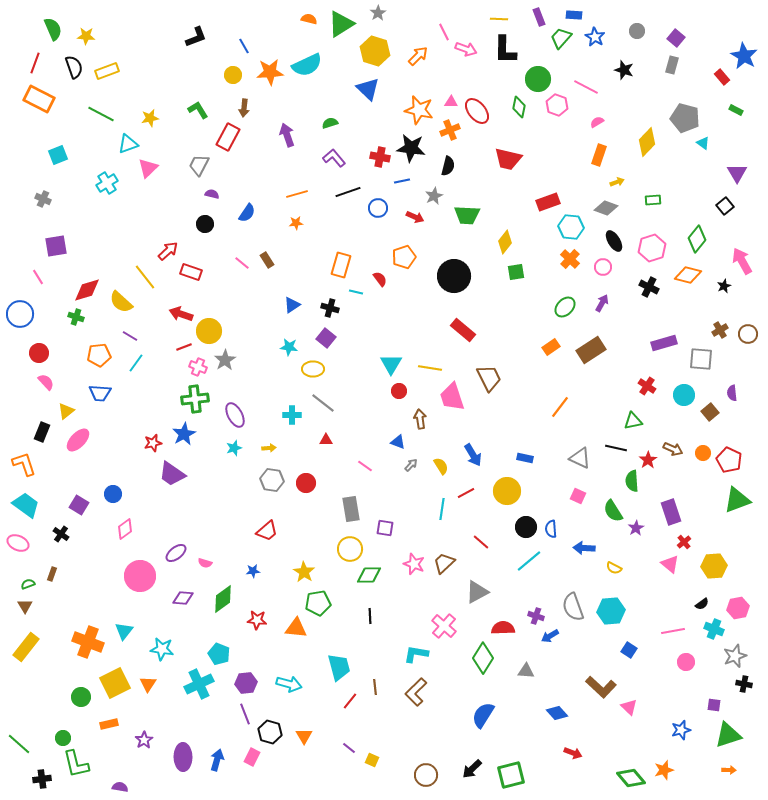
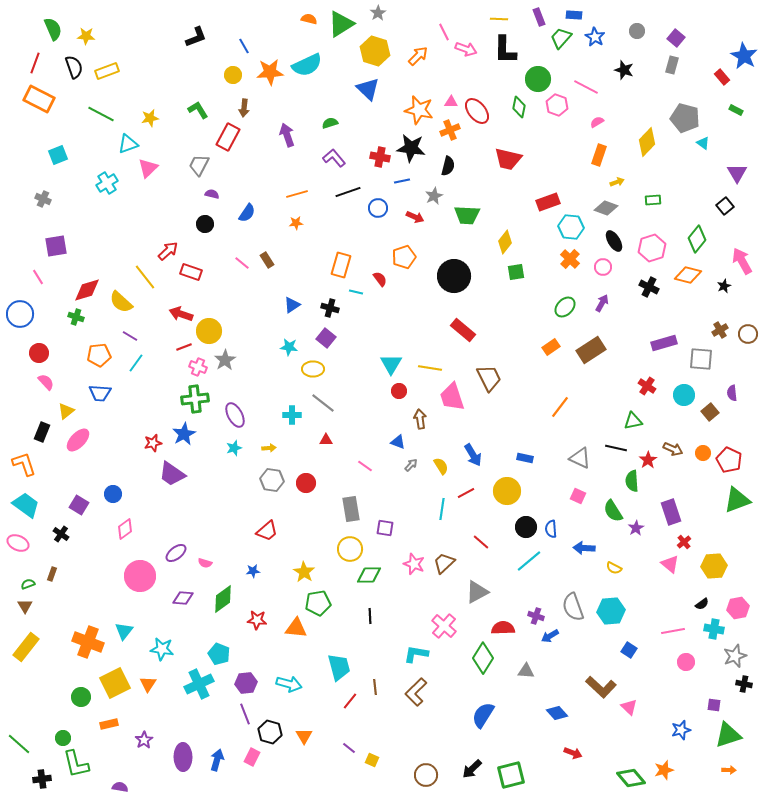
cyan cross at (714, 629): rotated 12 degrees counterclockwise
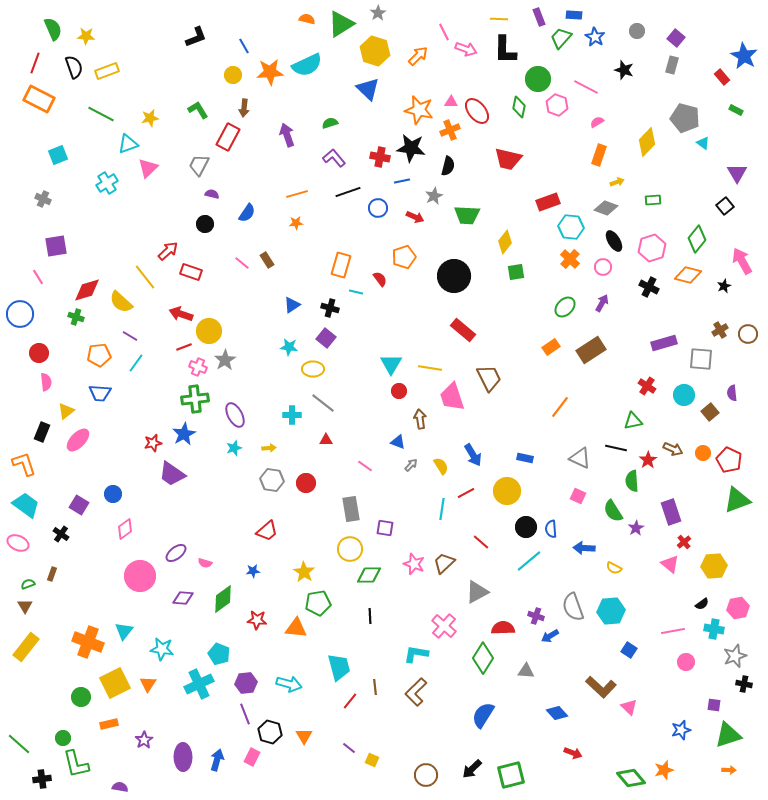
orange semicircle at (309, 19): moved 2 px left
pink semicircle at (46, 382): rotated 36 degrees clockwise
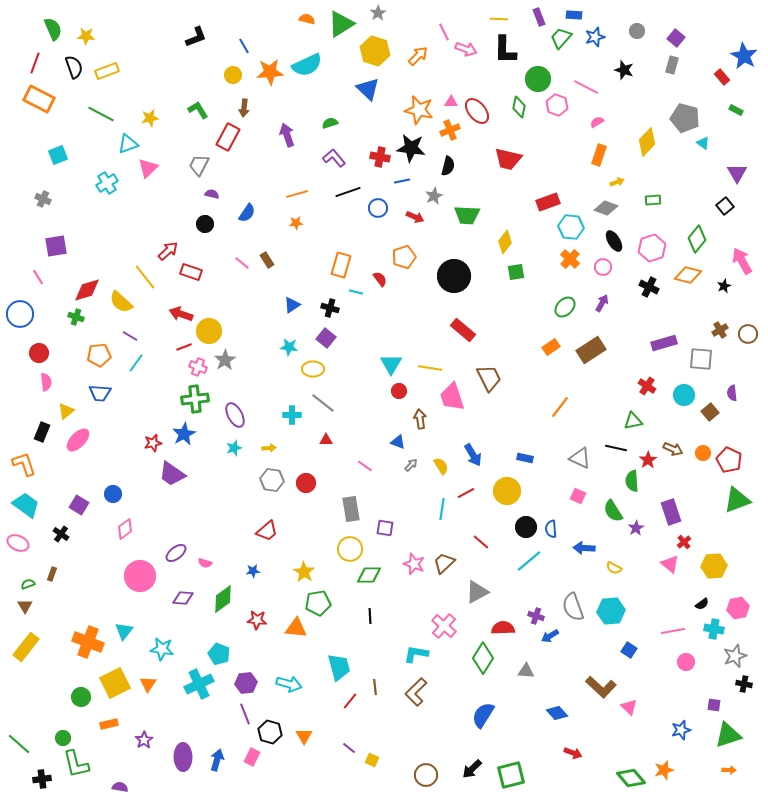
blue star at (595, 37): rotated 24 degrees clockwise
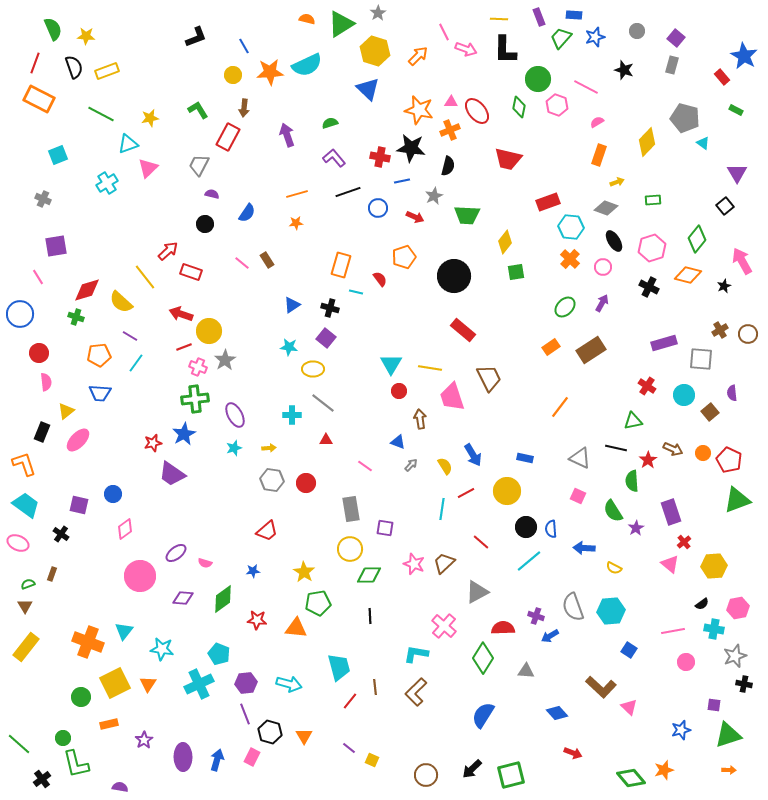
yellow semicircle at (441, 466): moved 4 px right
purple square at (79, 505): rotated 18 degrees counterclockwise
black cross at (42, 779): rotated 30 degrees counterclockwise
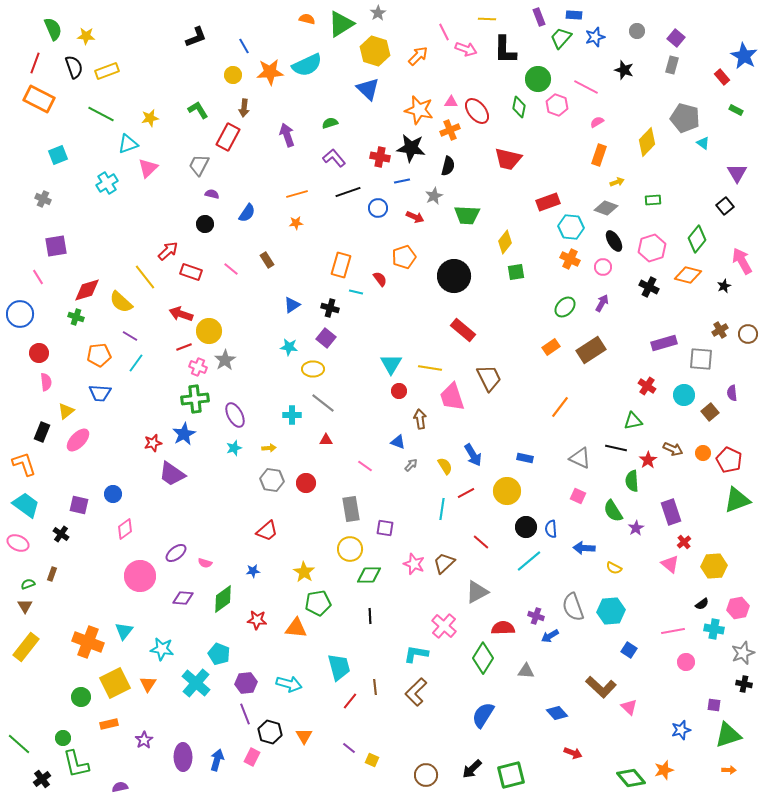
yellow line at (499, 19): moved 12 px left
orange cross at (570, 259): rotated 18 degrees counterclockwise
pink line at (242, 263): moved 11 px left, 6 px down
gray star at (735, 656): moved 8 px right, 3 px up
cyan cross at (199, 684): moved 3 px left, 1 px up; rotated 24 degrees counterclockwise
purple semicircle at (120, 787): rotated 21 degrees counterclockwise
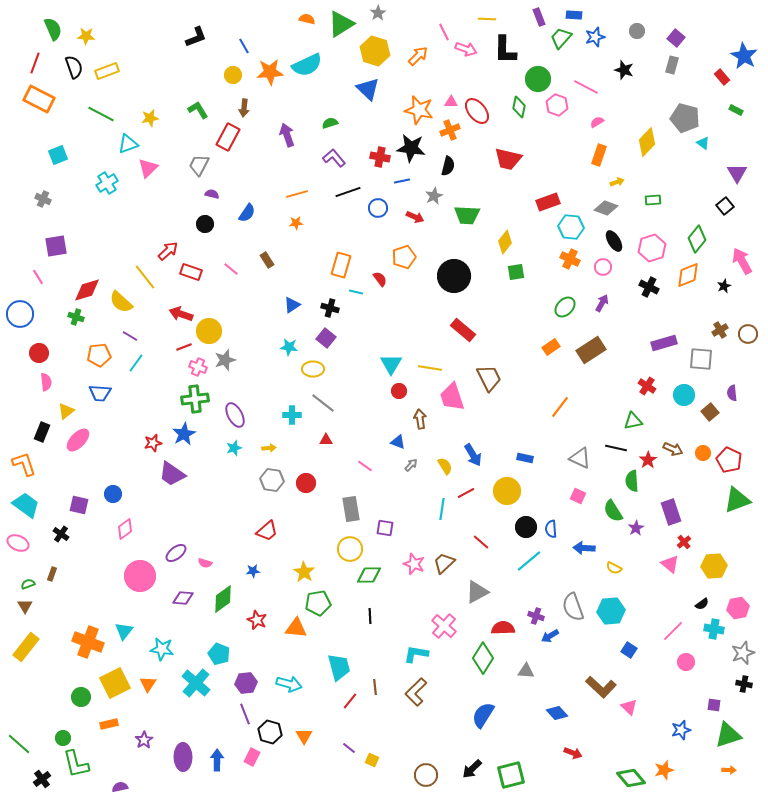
orange diamond at (688, 275): rotated 36 degrees counterclockwise
gray star at (225, 360): rotated 15 degrees clockwise
red star at (257, 620): rotated 18 degrees clockwise
pink line at (673, 631): rotated 35 degrees counterclockwise
blue arrow at (217, 760): rotated 15 degrees counterclockwise
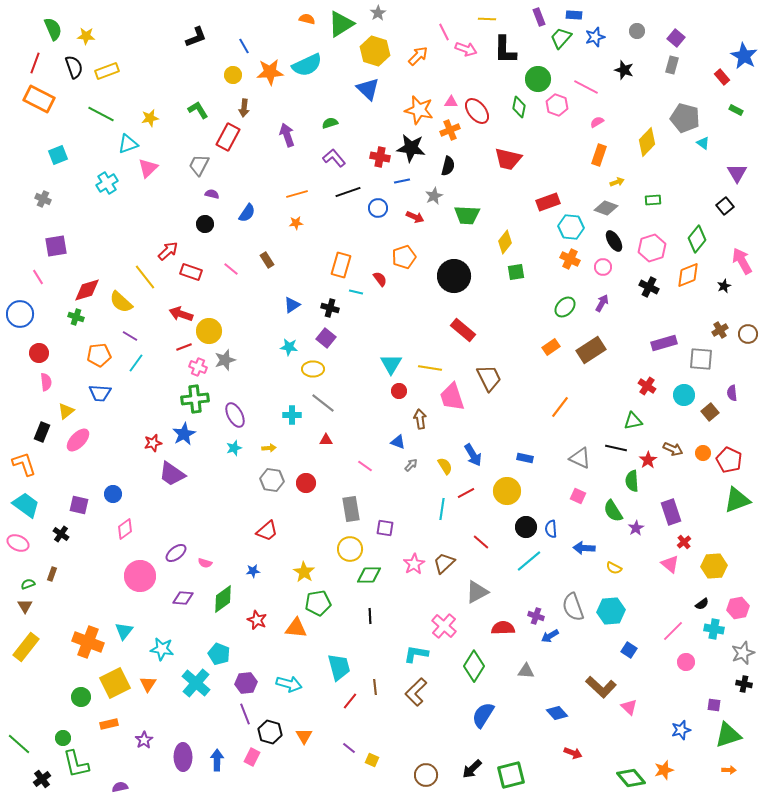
pink star at (414, 564): rotated 20 degrees clockwise
green diamond at (483, 658): moved 9 px left, 8 px down
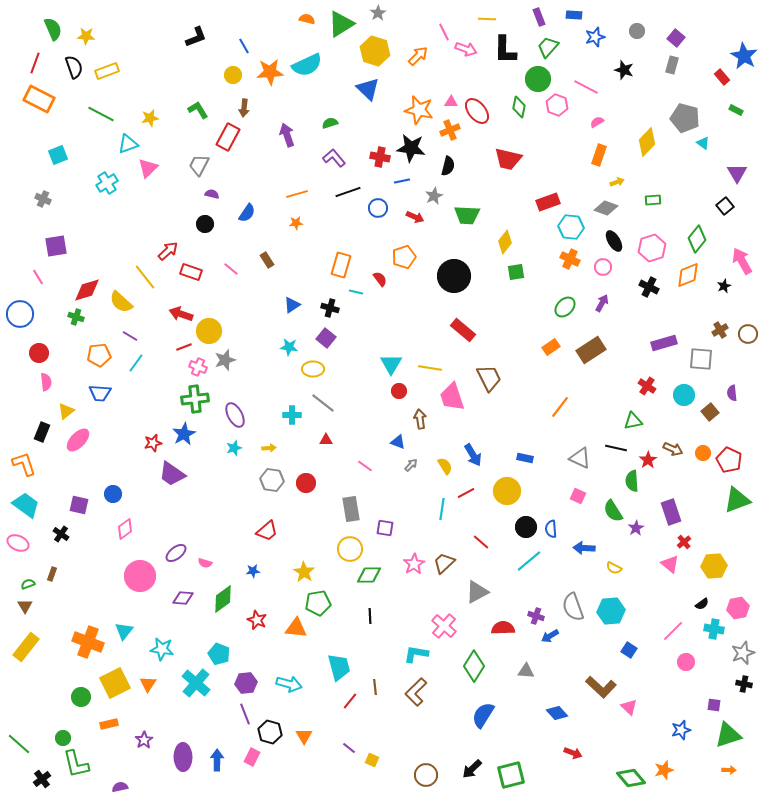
green trapezoid at (561, 38): moved 13 px left, 9 px down
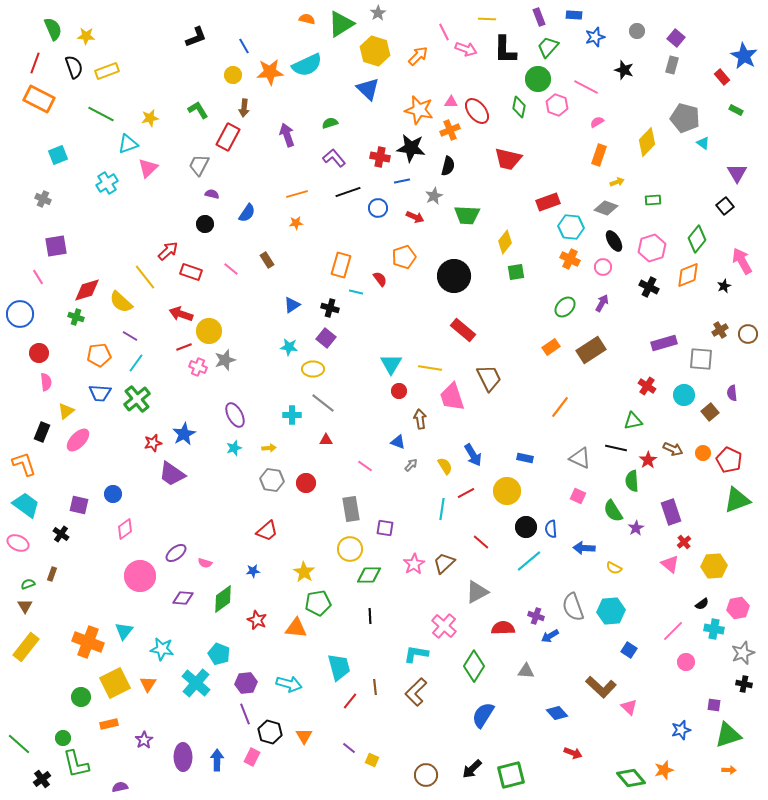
green cross at (195, 399): moved 58 px left; rotated 32 degrees counterclockwise
